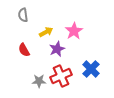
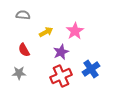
gray semicircle: rotated 104 degrees clockwise
pink star: moved 1 px right
purple star: moved 4 px right, 3 px down
blue cross: rotated 12 degrees clockwise
gray star: moved 20 px left, 8 px up
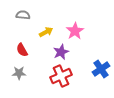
red semicircle: moved 2 px left
blue cross: moved 10 px right
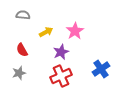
gray star: rotated 16 degrees counterclockwise
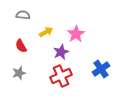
pink star: moved 1 px right, 3 px down
red semicircle: moved 1 px left, 4 px up
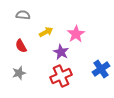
purple star: rotated 21 degrees counterclockwise
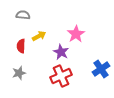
yellow arrow: moved 7 px left, 4 px down
red semicircle: rotated 32 degrees clockwise
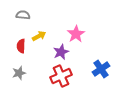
purple star: rotated 21 degrees clockwise
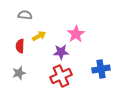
gray semicircle: moved 2 px right
red semicircle: moved 1 px left
purple star: rotated 21 degrees clockwise
blue cross: rotated 24 degrees clockwise
